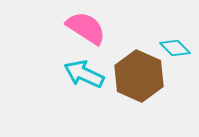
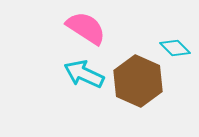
brown hexagon: moved 1 px left, 5 px down
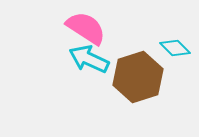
cyan arrow: moved 5 px right, 15 px up
brown hexagon: moved 4 px up; rotated 18 degrees clockwise
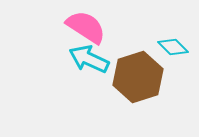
pink semicircle: moved 1 px up
cyan diamond: moved 2 px left, 1 px up
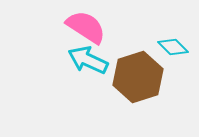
cyan arrow: moved 1 px left, 1 px down
